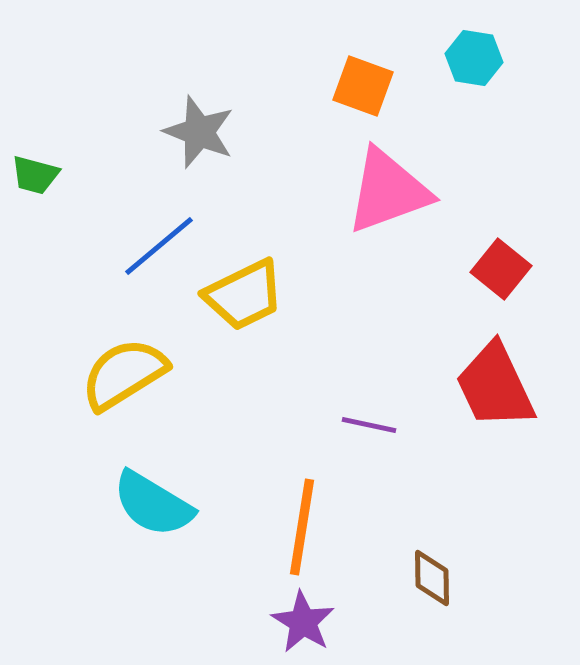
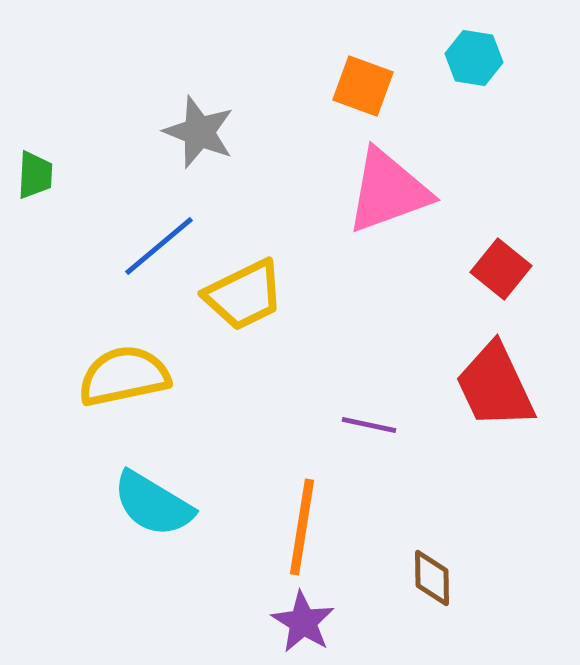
green trapezoid: rotated 102 degrees counterclockwise
yellow semicircle: moved 2 px down; rotated 20 degrees clockwise
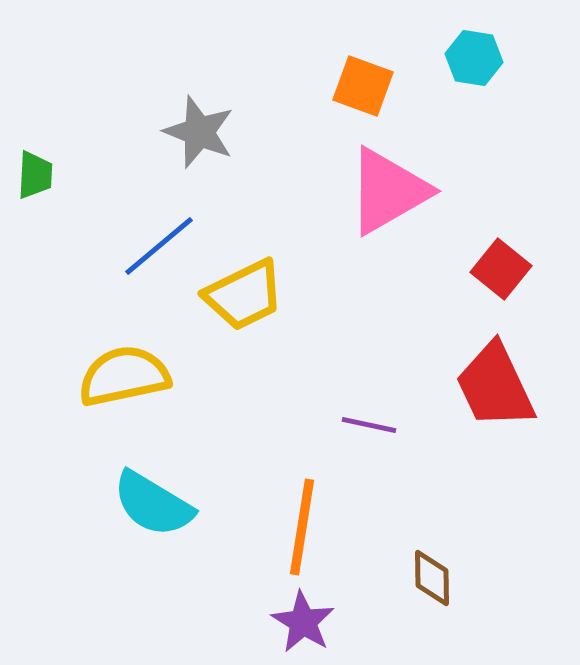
pink triangle: rotated 10 degrees counterclockwise
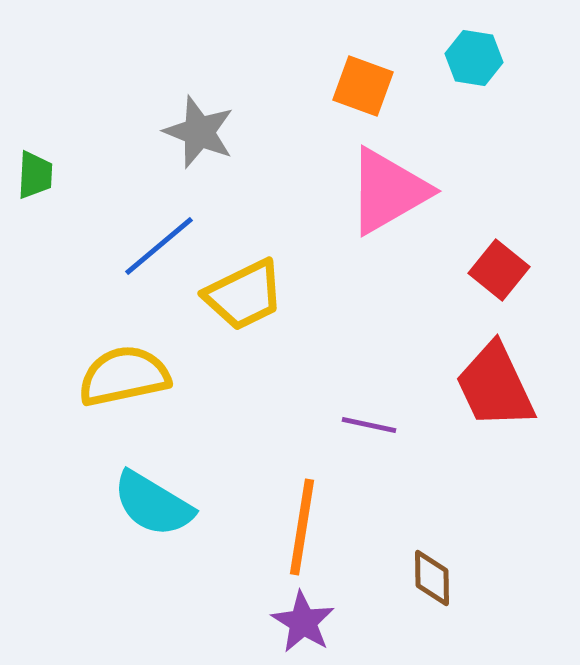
red square: moved 2 px left, 1 px down
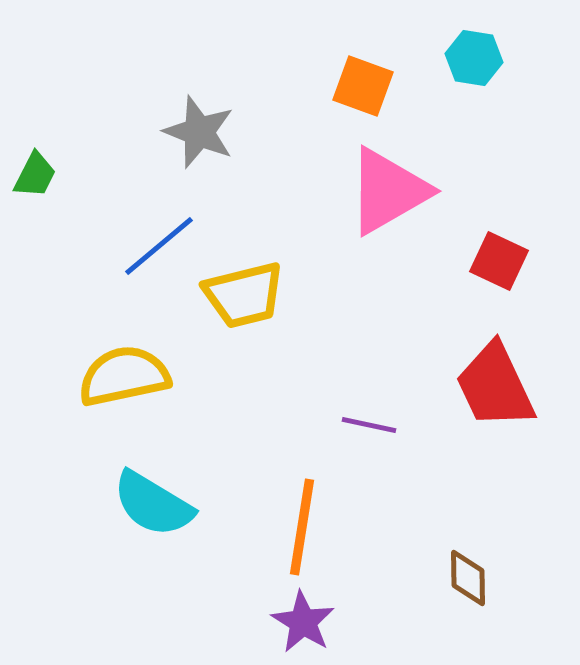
green trapezoid: rotated 24 degrees clockwise
red square: moved 9 px up; rotated 14 degrees counterclockwise
yellow trapezoid: rotated 12 degrees clockwise
brown diamond: moved 36 px right
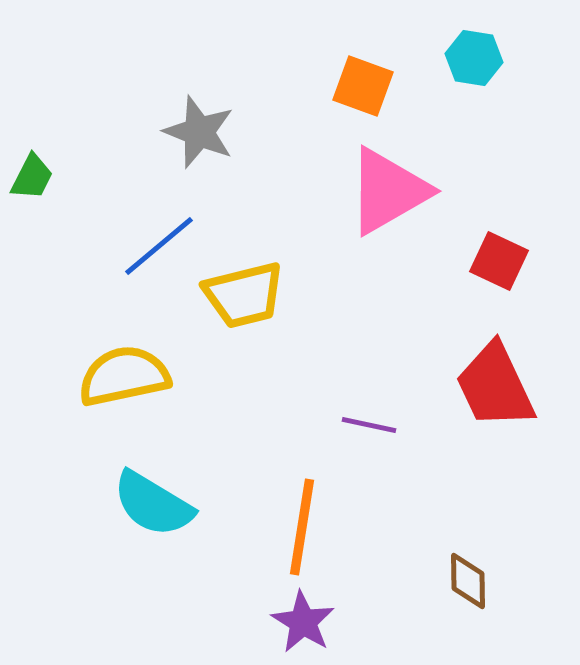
green trapezoid: moved 3 px left, 2 px down
brown diamond: moved 3 px down
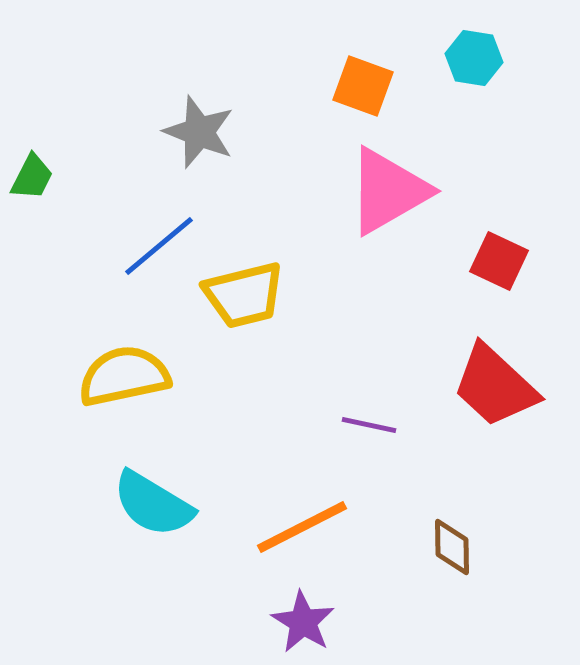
red trapezoid: rotated 22 degrees counterclockwise
orange line: rotated 54 degrees clockwise
brown diamond: moved 16 px left, 34 px up
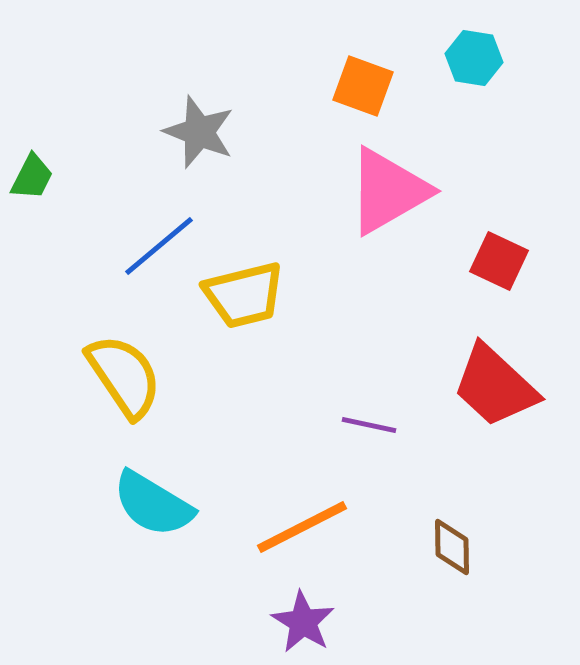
yellow semicircle: rotated 68 degrees clockwise
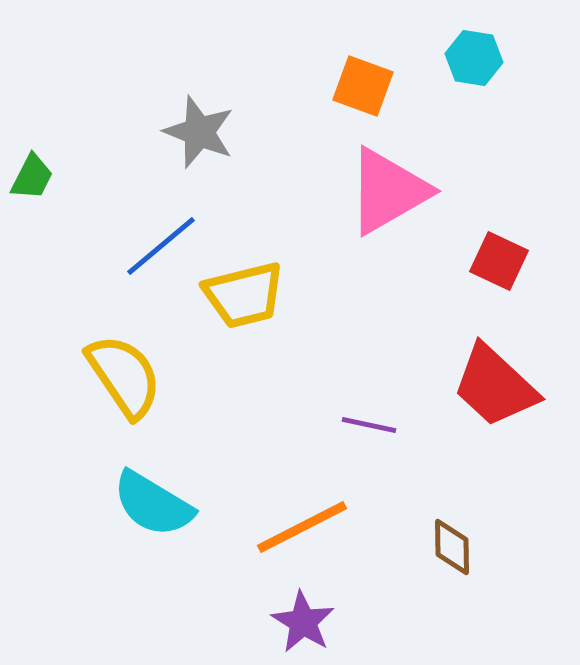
blue line: moved 2 px right
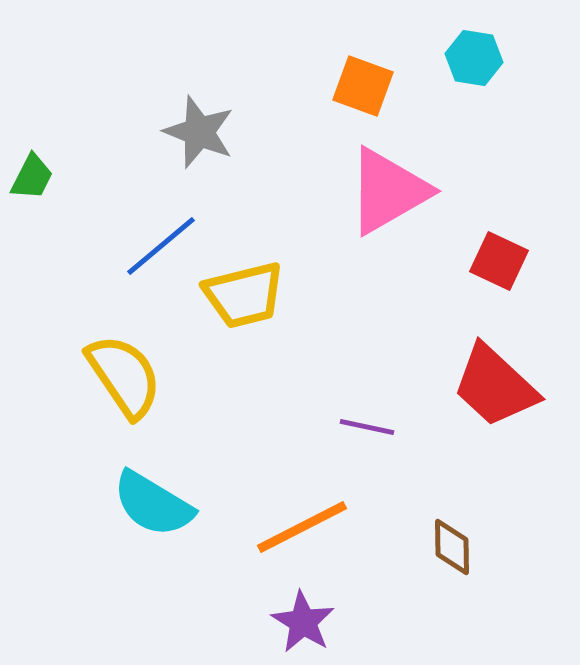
purple line: moved 2 px left, 2 px down
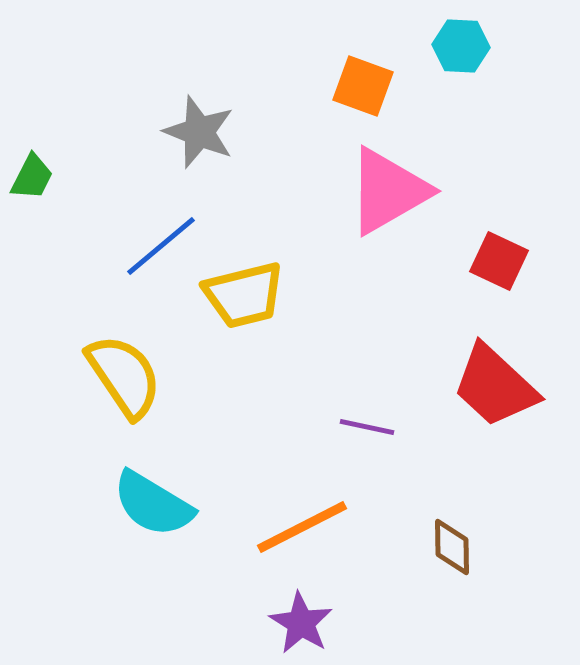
cyan hexagon: moved 13 px left, 12 px up; rotated 6 degrees counterclockwise
purple star: moved 2 px left, 1 px down
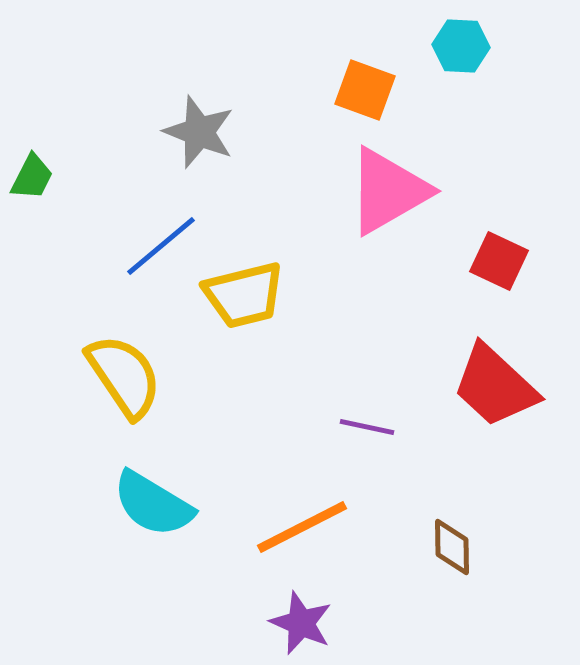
orange square: moved 2 px right, 4 px down
purple star: rotated 8 degrees counterclockwise
